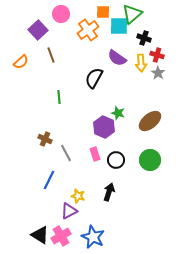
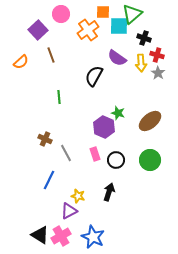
black semicircle: moved 2 px up
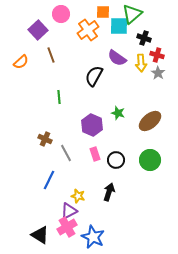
purple hexagon: moved 12 px left, 2 px up
pink cross: moved 6 px right, 9 px up
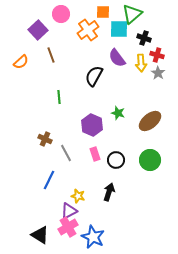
cyan square: moved 3 px down
purple semicircle: rotated 18 degrees clockwise
pink cross: moved 1 px right
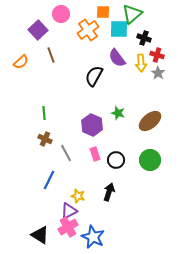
green line: moved 15 px left, 16 px down
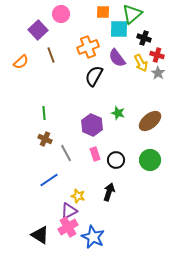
orange cross: moved 17 px down; rotated 15 degrees clockwise
yellow arrow: rotated 24 degrees counterclockwise
blue line: rotated 30 degrees clockwise
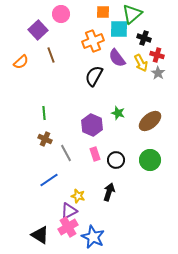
orange cross: moved 5 px right, 6 px up
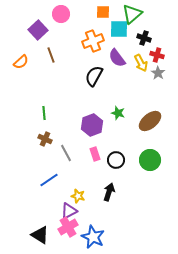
purple hexagon: rotated 15 degrees clockwise
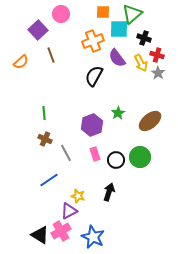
green star: rotated 24 degrees clockwise
green circle: moved 10 px left, 3 px up
pink cross: moved 7 px left, 4 px down
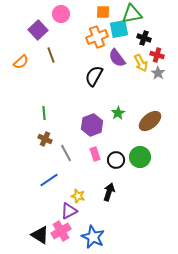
green triangle: rotated 30 degrees clockwise
cyan square: rotated 12 degrees counterclockwise
orange cross: moved 4 px right, 4 px up
